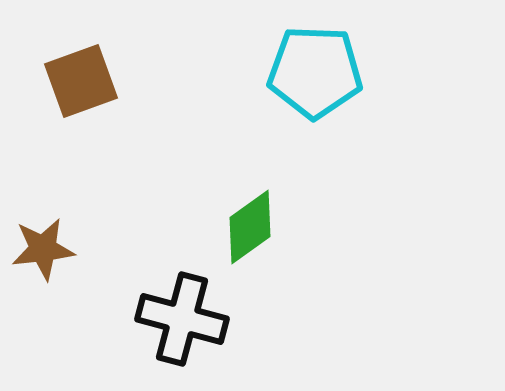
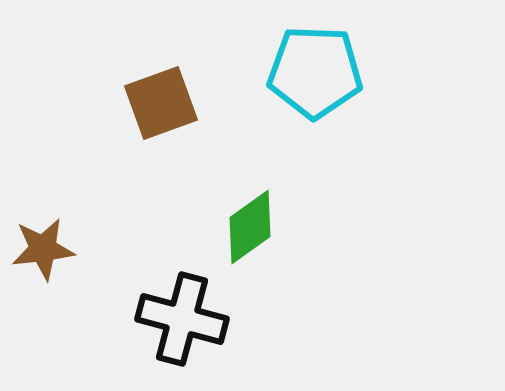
brown square: moved 80 px right, 22 px down
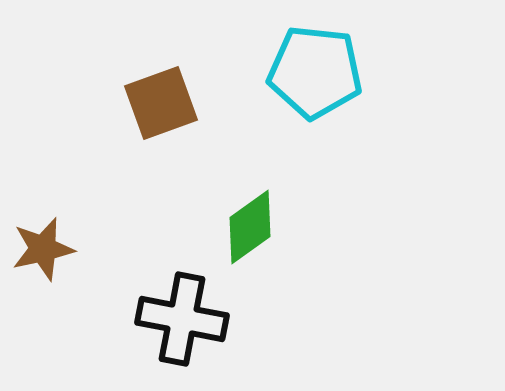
cyan pentagon: rotated 4 degrees clockwise
brown star: rotated 6 degrees counterclockwise
black cross: rotated 4 degrees counterclockwise
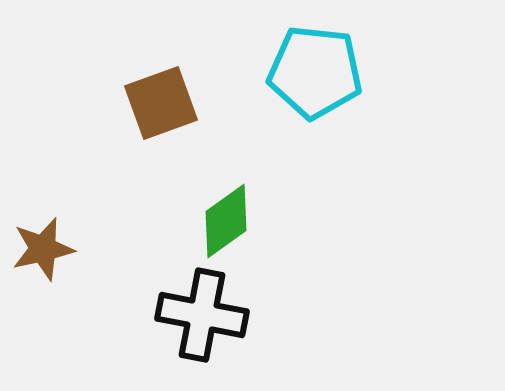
green diamond: moved 24 px left, 6 px up
black cross: moved 20 px right, 4 px up
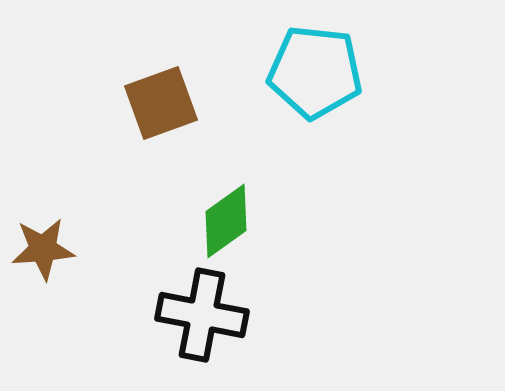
brown star: rotated 8 degrees clockwise
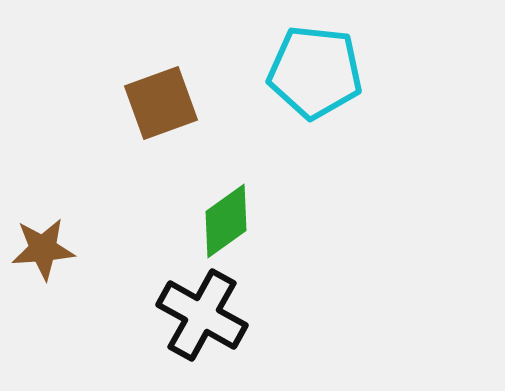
black cross: rotated 18 degrees clockwise
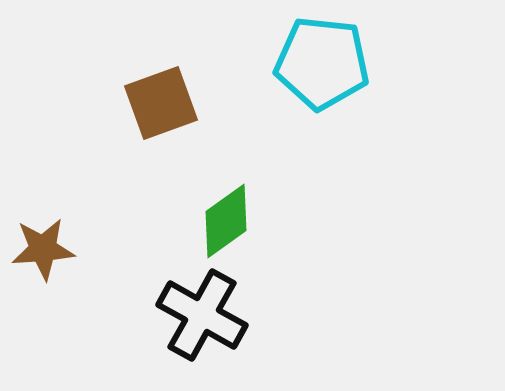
cyan pentagon: moved 7 px right, 9 px up
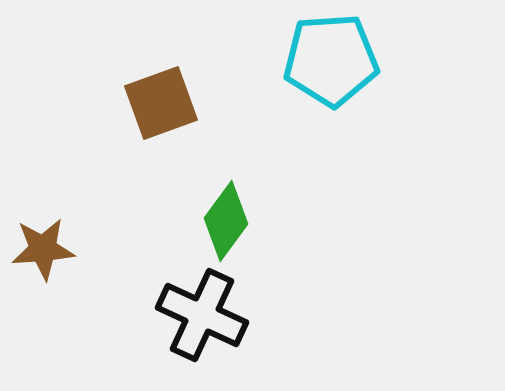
cyan pentagon: moved 9 px right, 3 px up; rotated 10 degrees counterclockwise
green diamond: rotated 18 degrees counterclockwise
black cross: rotated 4 degrees counterclockwise
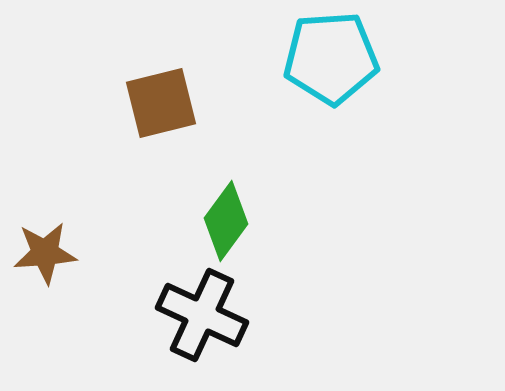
cyan pentagon: moved 2 px up
brown square: rotated 6 degrees clockwise
brown star: moved 2 px right, 4 px down
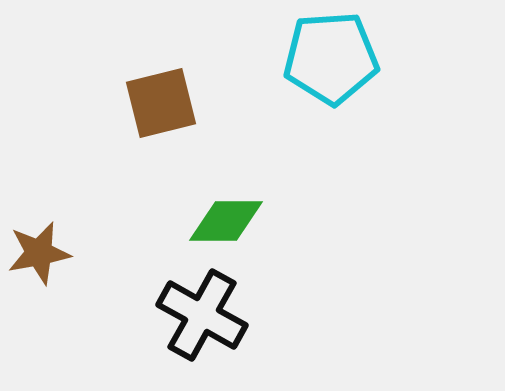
green diamond: rotated 54 degrees clockwise
brown star: moved 6 px left; rotated 6 degrees counterclockwise
black cross: rotated 4 degrees clockwise
